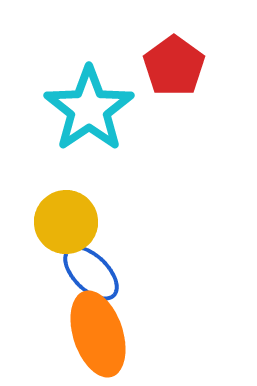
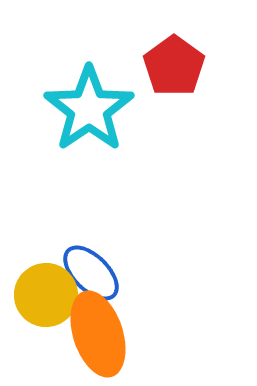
yellow circle: moved 20 px left, 73 px down
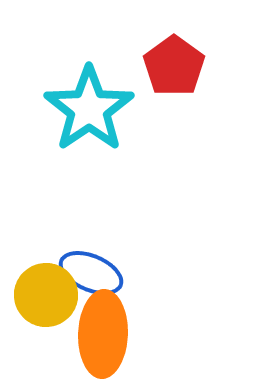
blue ellipse: rotated 22 degrees counterclockwise
orange ellipse: moved 5 px right; rotated 20 degrees clockwise
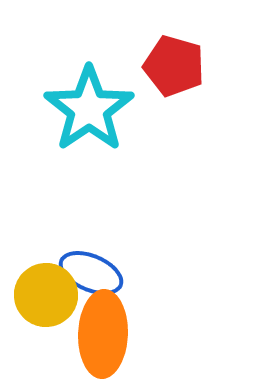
red pentagon: rotated 20 degrees counterclockwise
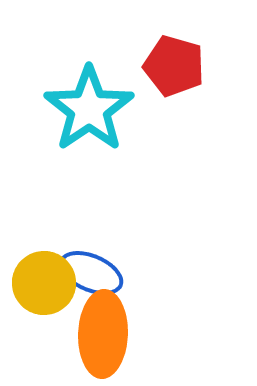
yellow circle: moved 2 px left, 12 px up
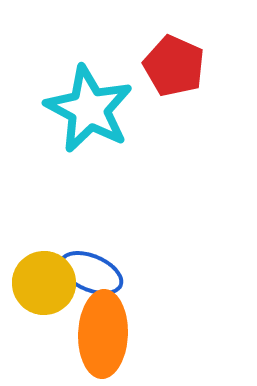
red pentagon: rotated 8 degrees clockwise
cyan star: rotated 10 degrees counterclockwise
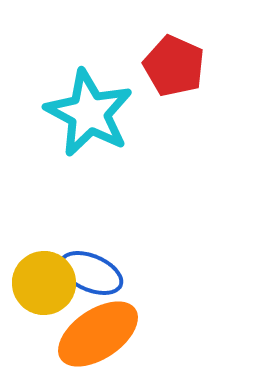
cyan star: moved 4 px down
orange ellipse: moved 5 px left; rotated 54 degrees clockwise
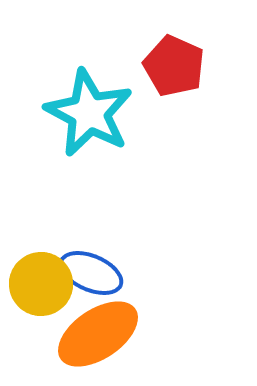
yellow circle: moved 3 px left, 1 px down
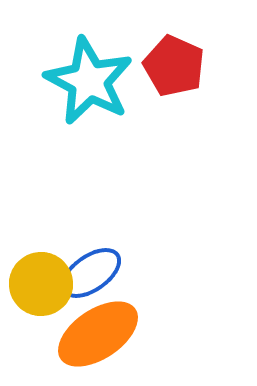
cyan star: moved 32 px up
blue ellipse: rotated 58 degrees counterclockwise
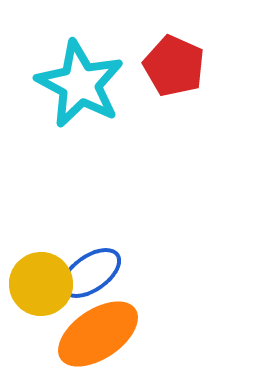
cyan star: moved 9 px left, 3 px down
